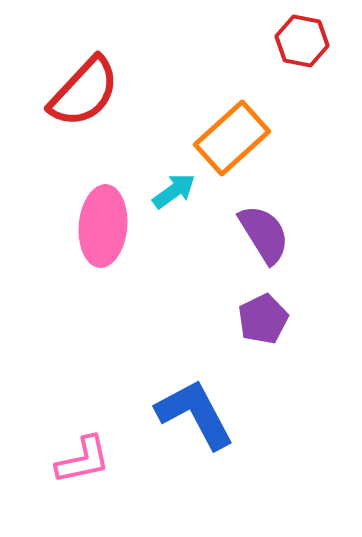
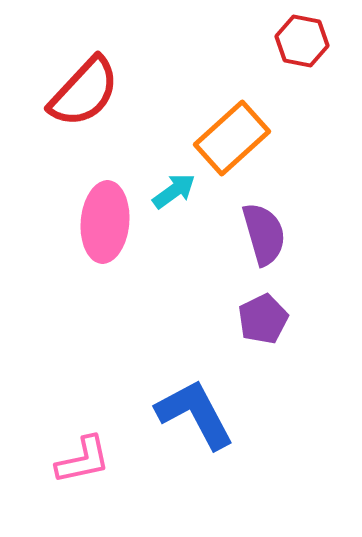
pink ellipse: moved 2 px right, 4 px up
purple semicircle: rotated 16 degrees clockwise
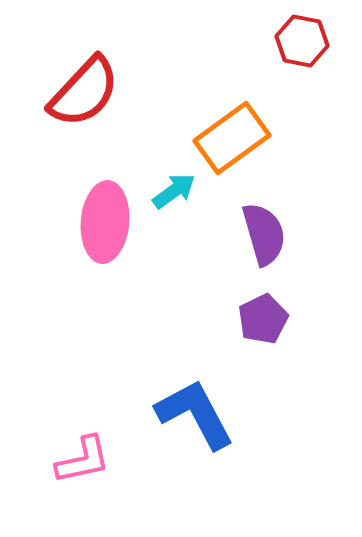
orange rectangle: rotated 6 degrees clockwise
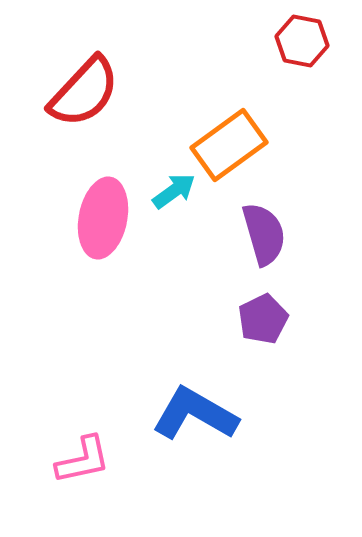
orange rectangle: moved 3 px left, 7 px down
pink ellipse: moved 2 px left, 4 px up; rotated 6 degrees clockwise
blue L-shape: rotated 32 degrees counterclockwise
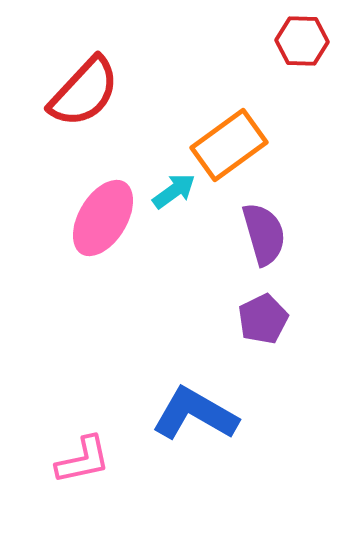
red hexagon: rotated 9 degrees counterclockwise
pink ellipse: rotated 20 degrees clockwise
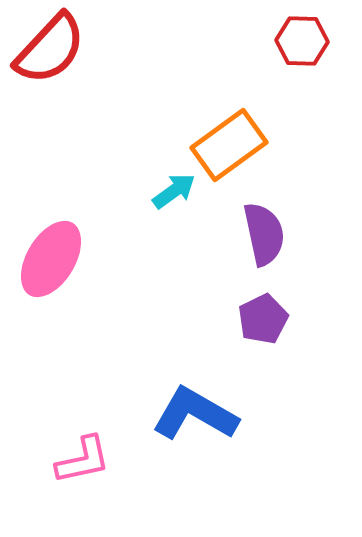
red semicircle: moved 34 px left, 43 px up
pink ellipse: moved 52 px left, 41 px down
purple semicircle: rotated 4 degrees clockwise
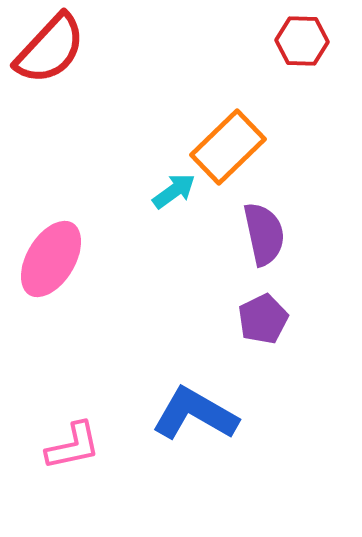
orange rectangle: moved 1 px left, 2 px down; rotated 8 degrees counterclockwise
pink L-shape: moved 10 px left, 14 px up
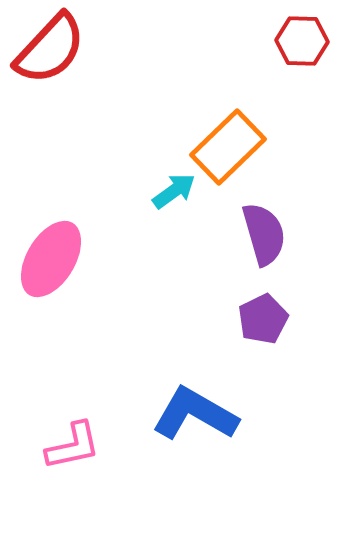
purple semicircle: rotated 4 degrees counterclockwise
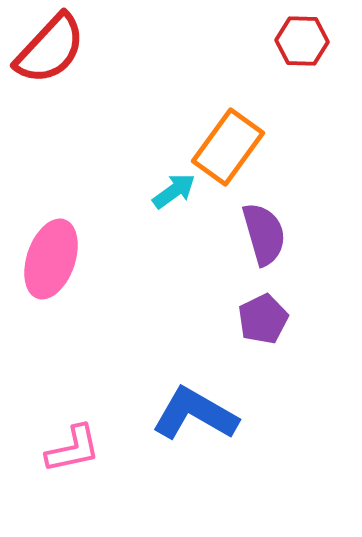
orange rectangle: rotated 10 degrees counterclockwise
pink ellipse: rotated 12 degrees counterclockwise
pink L-shape: moved 3 px down
